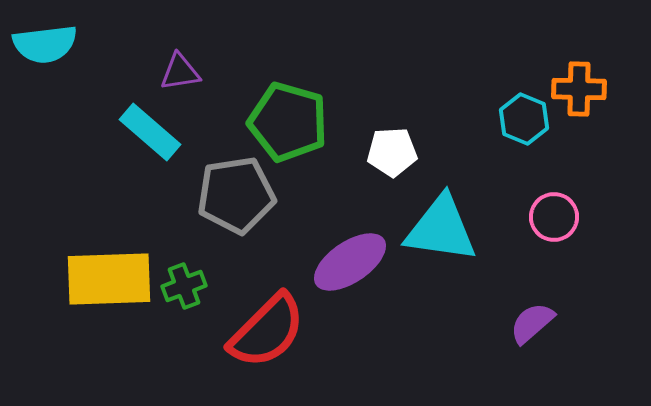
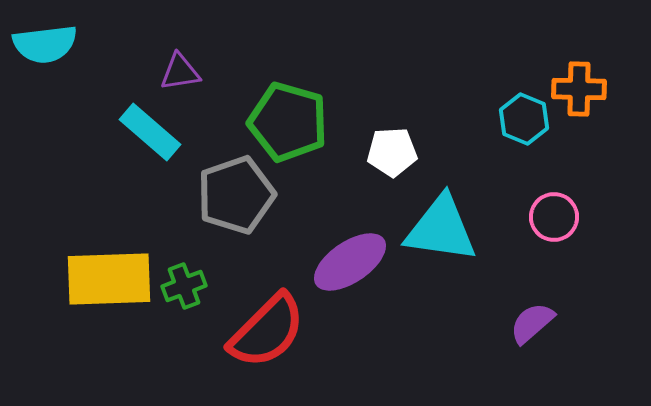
gray pentagon: rotated 10 degrees counterclockwise
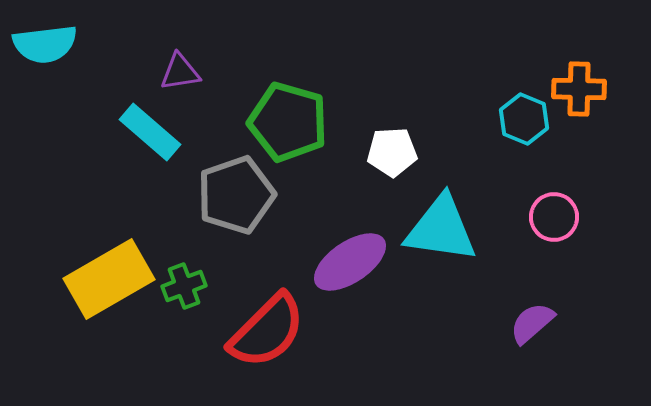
yellow rectangle: rotated 28 degrees counterclockwise
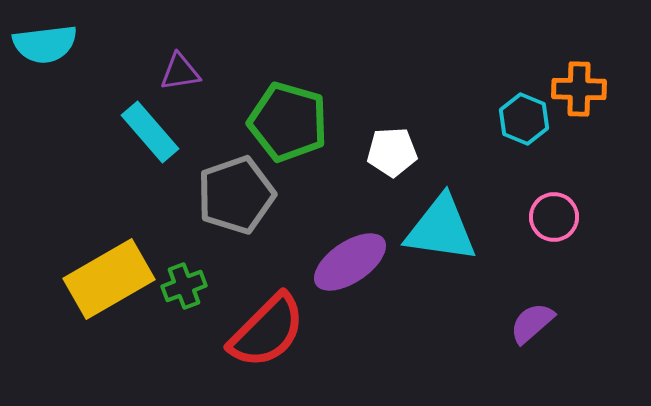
cyan rectangle: rotated 8 degrees clockwise
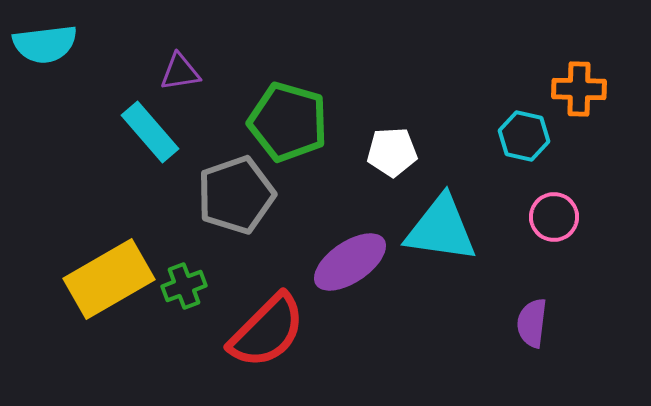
cyan hexagon: moved 17 px down; rotated 9 degrees counterclockwise
purple semicircle: rotated 42 degrees counterclockwise
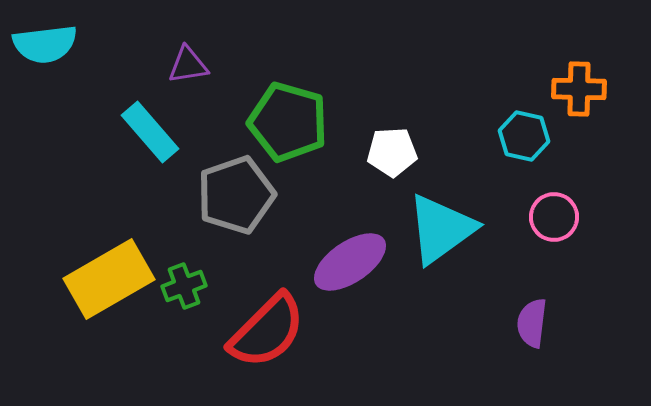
purple triangle: moved 8 px right, 7 px up
cyan triangle: rotated 44 degrees counterclockwise
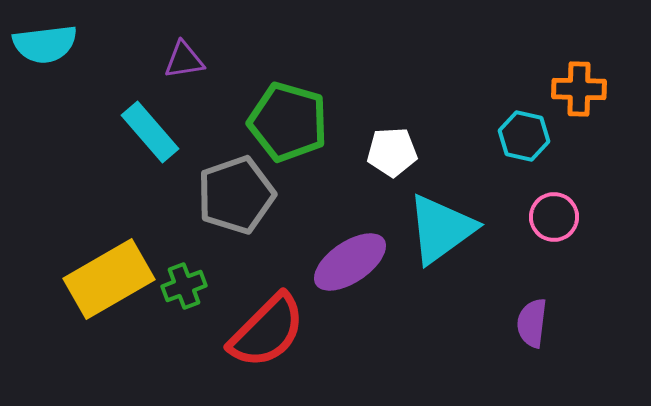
purple triangle: moved 4 px left, 5 px up
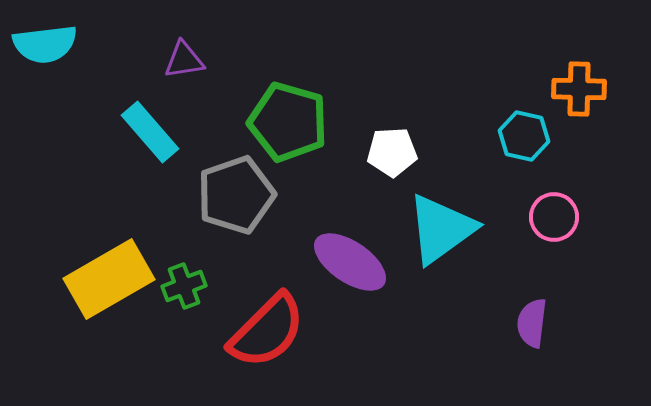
purple ellipse: rotated 68 degrees clockwise
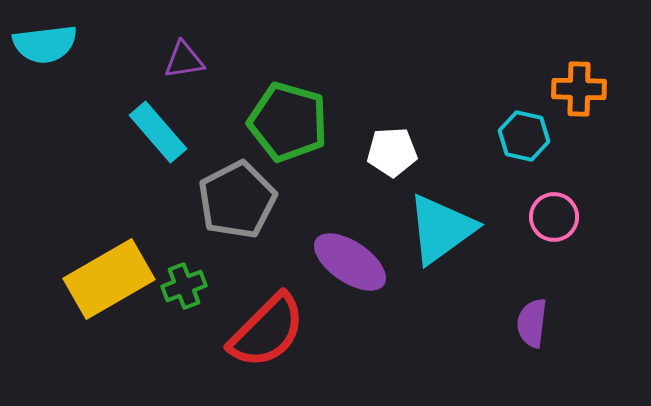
cyan rectangle: moved 8 px right
gray pentagon: moved 1 px right, 5 px down; rotated 8 degrees counterclockwise
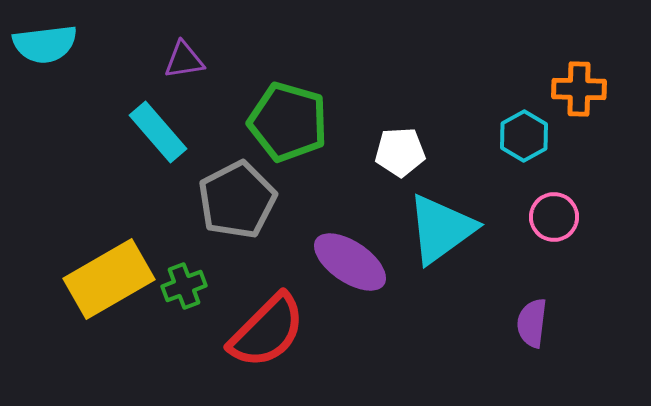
cyan hexagon: rotated 18 degrees clockwise
white pentagon: moved 8 px right
